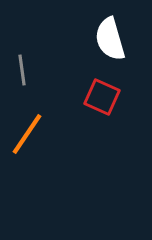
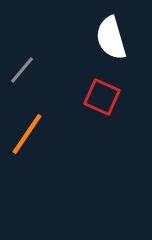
white semicircle: moved 1 px right, 1 px up
gray line: rotated 48 degrees clockwise
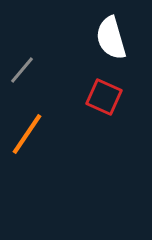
red square: moved 2 px right
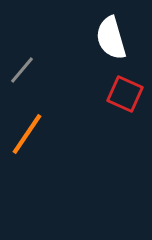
red square: moved 21 px right, 3 px up
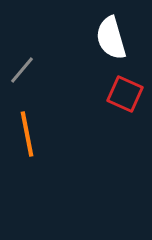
orange line: rotated 45 degrees counterclockwise
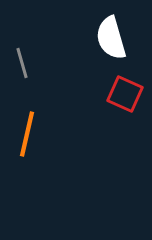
gray line: moved 7 px up; rotated 56 degrees counterclockwise
orange line: rotated 24 degrees clockwise
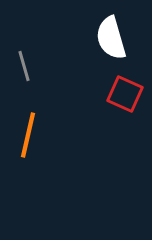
gray line: moved 2 px right, 3 px down
orange line: moved 1 px right, 1 px down
